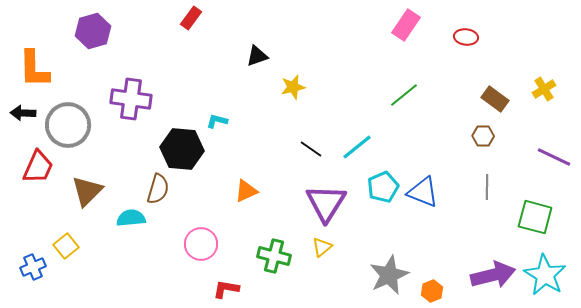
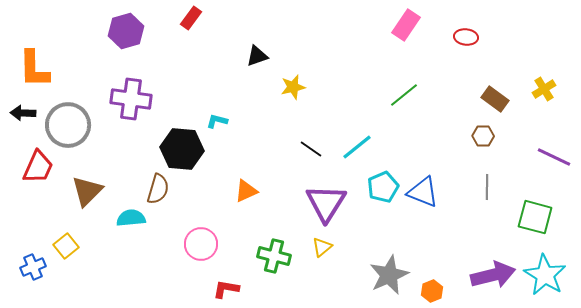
purple hexagon: moved 33 px right
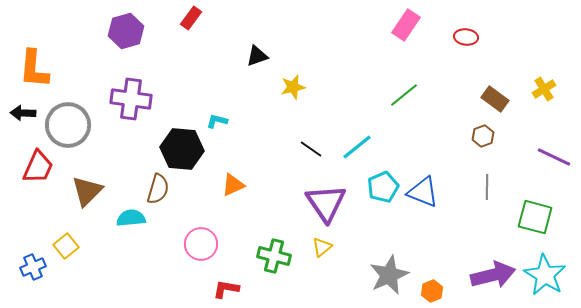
orange L-shape: rotated 6 degrees clockwise
brown hexagon: rotated 20 degrees counterclockwise
orange triangle: moved 13 px left, 6 px up
purple triangle: rotated 6 degrees counterclockwise
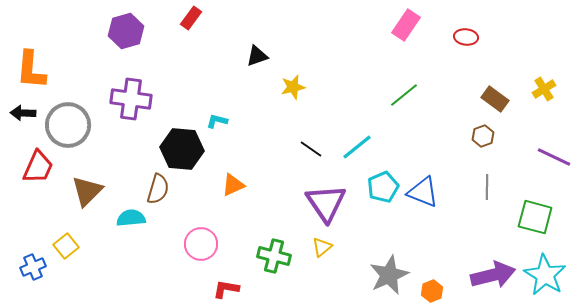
orange L-shape: moved 3 px left, 1 px down
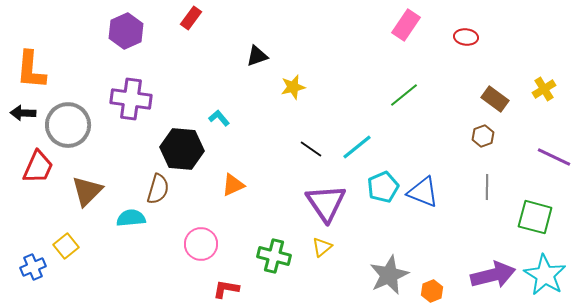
purple hexagon: rotated 8 degrees counterclockwise
cyan L-shape: moved 2 px right, 3 px up; rotated 35 degrees clockwise
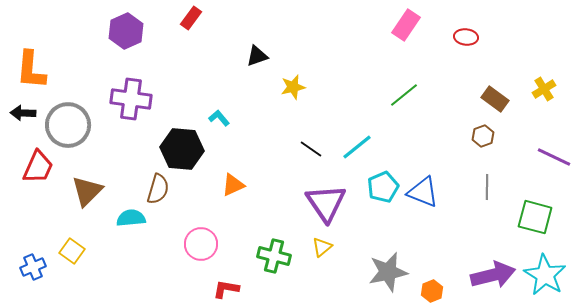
yellow square: moved 6 px right, 5 px down; rotated 15 degrees counterclockwise
gray star: moved 1 px left, 3 px up; rotated 12 degrees clockwise
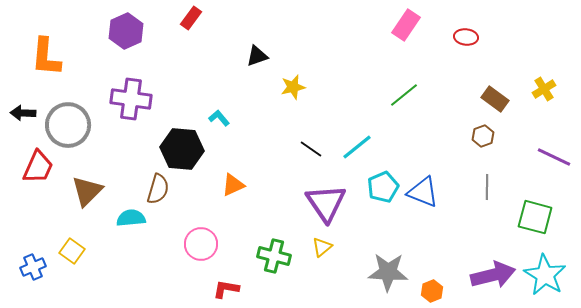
orange L-shape: moved 15 px right, 13 px up
gray star: rotated 15 degrees clockwise
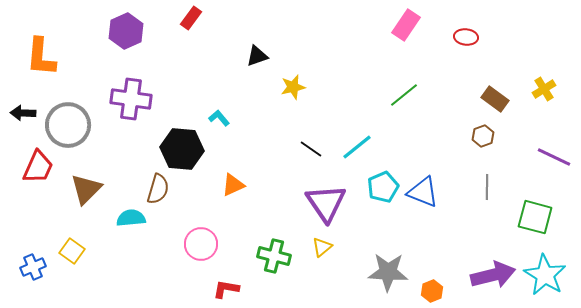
orange L-shape: moved 5 px left
brown triangle: moved 1 px left, 2 px up
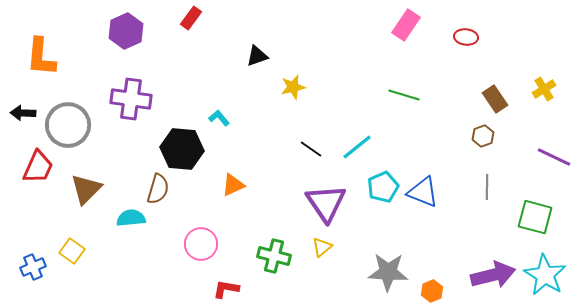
green line: rotated 56 degrees clockwise
brown rectangle: rotated 20 degrees clockwise
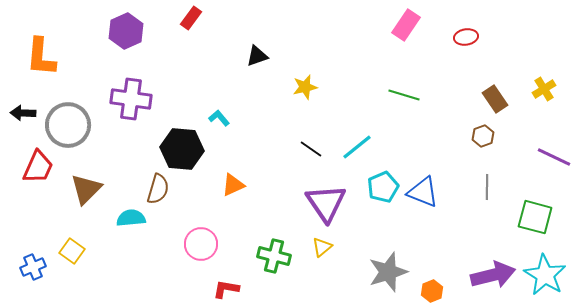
red ellipse: rotated 15 degrees counterclockwise
yellow star: moved 12 px right
gray star: rotated 21 degrees counterclockwise
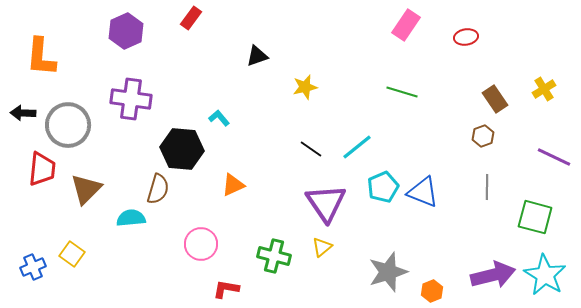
green line: moved 2 px left, 3 px up
red trapezoid: moved 4 px right, 2 px down; rotated 18 degrees counterclockwise
yellow square: moved 3 px down
